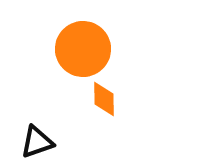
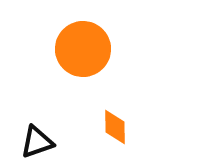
orange diamond: moved 11 px right, 28 px down
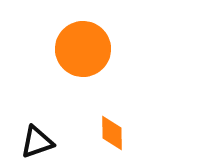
orange diamond: moved 3 px left, 6 px down
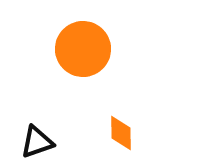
orange diamond: moved 9 px right
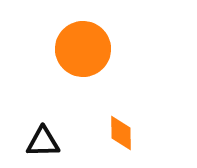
black triangle: moved 6 px right; rotated 18 degrees clockwise
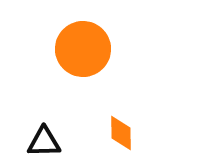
black triangle: moved 1 px right
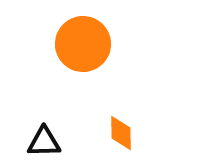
orange circle: moved 5 px up
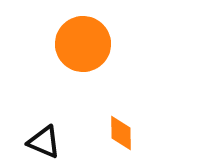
black triangle: rotated 24 degrees clockwise
